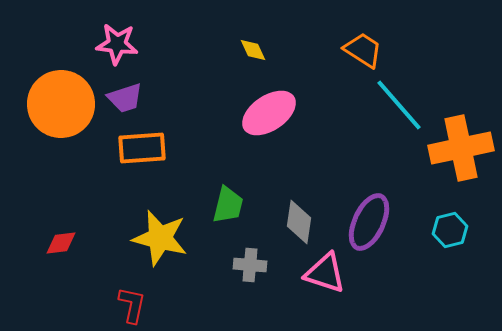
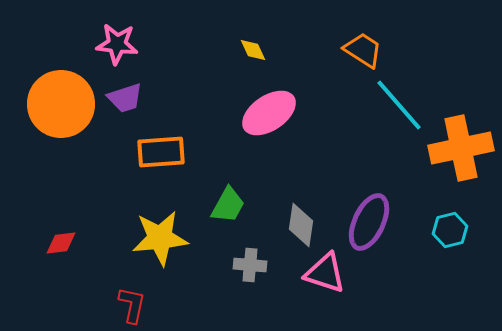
orange rectangle: moved 19 px right, 4 px down
green trapezoid: rotated 15 degrees clockwise
gray diamond: moved 2 px right, 3 px down
yellow star: rotated 20 degrees counterclockwise
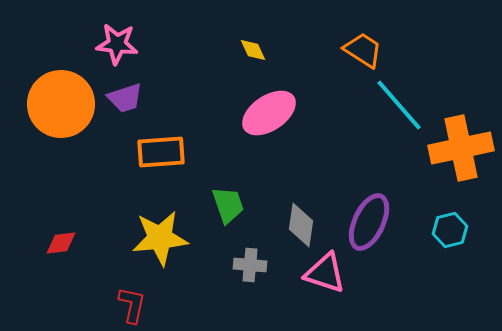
green trapezoid: rotated 48 degrees counterclockwise
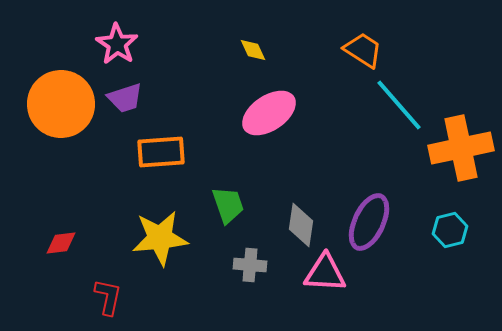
pink star: rotated 27 degrees clockwise
pink triangle: rotated 15 degrees counterclockwise
red L-shape: moved 24 px left, 8 px up
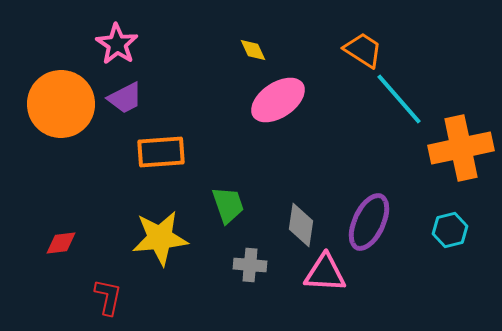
purple trapezoid: rotated 9 degrees counterclockwise
cyan line: moved 6 px up
pink ellipse: moved 9 px right, 13 px up
